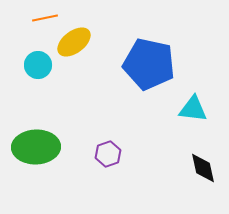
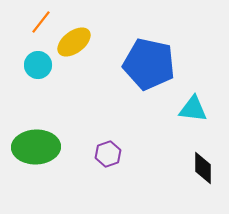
orange line: moved 4 px left, 4 px down; rotated 40 degrees counterclockwise
black diamond: rotated 12 degrees clockwise
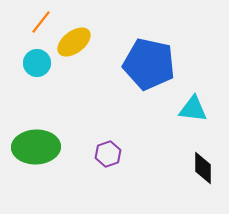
cyan circle: moved 1 px left, 2 px up
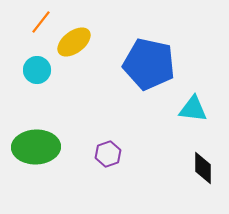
cyan circle: moved 7 px down
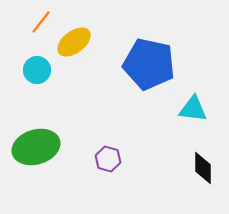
green ellipse: rotated 15 degrees counterclockwise
purple hexagon: moved 5 px down; rotated 25 degrees counterclockwise
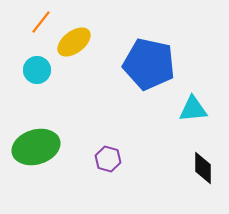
cyan triangle: rotated 12 degrees counterclockwise
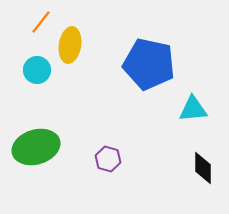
yellow ellipse: moved 4 px left, 3 px down; rotated 44 degrees counterclockwise
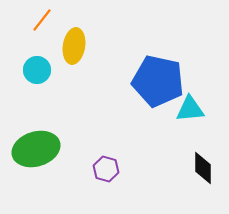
orange line: moved 1 px right, 2 px up
yellow ellipse: moved 4 px right, 1 px down
blue pentagon: moved 9 px right, 17 px down
cyan triangle: moved 3 px left
green ellipse: moved 2 px down
purple hexagon: moved 2 px left, 10 px down
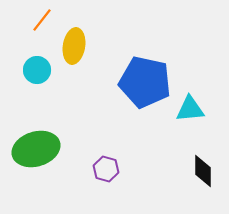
blue pentagon: moved 13 px left, 1 px down
black diamond: moved 3 px down
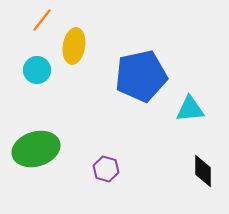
blue pentagon: moved 4 px left, 6 px up; rotated 24 degrees counterclockwise
